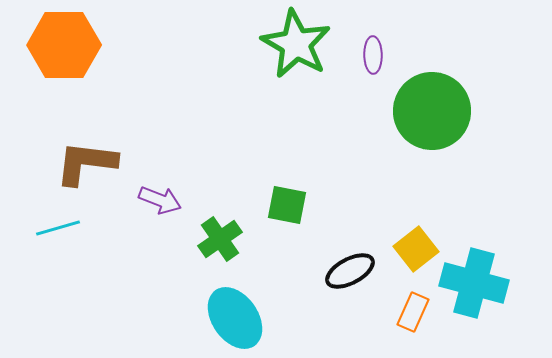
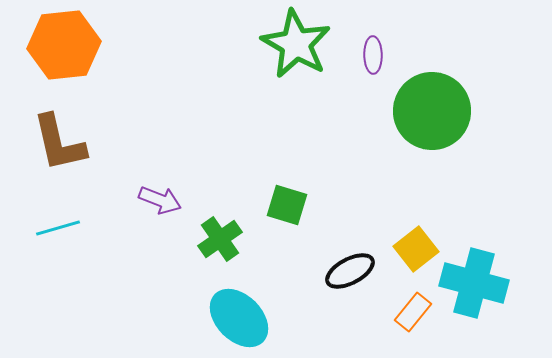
orange hexagon: rotated 6 degrees counterclockwise
brown L-shape: moved 27 px left, 20 px up; rotated 110 degrees counterclockwise
green square: rotated 6 degrees clockwise
orange rectangle: rotated 15 degrees clockwise
cyan ellipse: moved 4 px right; rotated 10 degrees counterclockwise
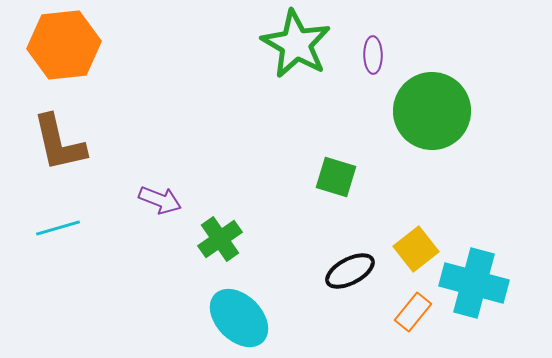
green square: moved 49 px right, 28 px up
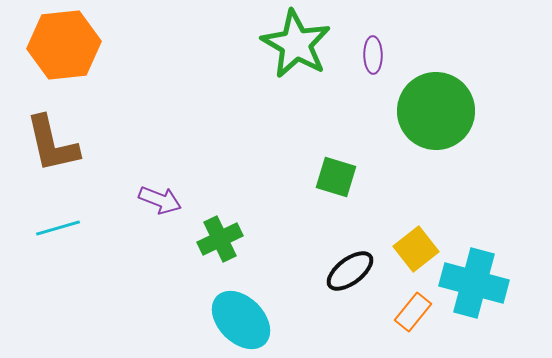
green circle: moved 4 px right
brown L-shape: moved 7 px left, 1 px down
green cross: rotated 9 degrees clockwise
black ellipse: rotated 9 degrees counterclockwise
cyan ellipse: moved 2 px right, 2 px down
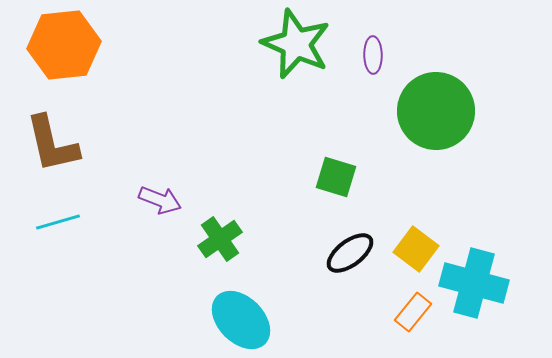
green star: rotated 6 degrees counterclockwise
cyan line: moved 6 px up
green cross: rotated 9 degrees counterclockwise
yellow square: rotated 15 degrees counterclockwise
black ellipse: moved 18 px up
